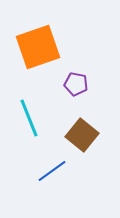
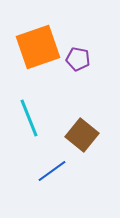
purple pentagon: moved 2 px right, 25 px up
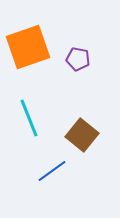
orange square: moved 10 px left
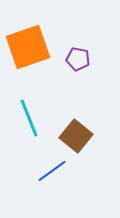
brown square: moved 6 px left, 1 px down
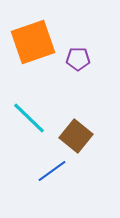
orange square: moved 5 px right, 5 px up
purple pentagon: rotated 10 degrees counterclockwise
cyan line: rotated 24 degrees counterclockwise
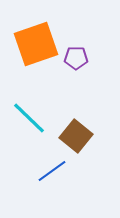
orange square: moved 3 px right, 2 px down
purple pentagon: moved 2 px left, 1 px up
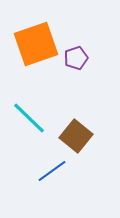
purple pentagon: rotated 20 degrees counterclockwise
